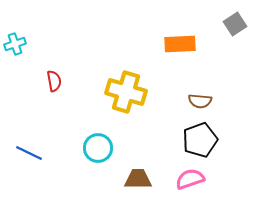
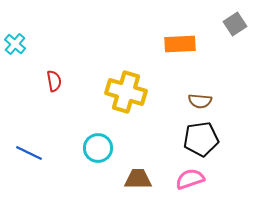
cyan cross: rotated 30 degrees counterclockwise
black pentagon: moved 1 px right, 1 px up; rotated 12 degrees clockwise
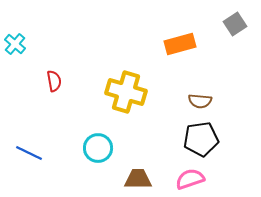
orange rectangle: rotated 12 degrees counterclockwise
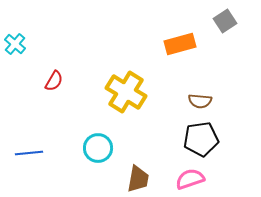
gray square: moved 10 px left, 3 px up
red semicircle: rotated 40 degrees clockwise
yellow cross: rotated 15 degrees clockwise
blue line: rotated 32 degrees counterclockwise
brown trapezoid: rotated 100 degrees clockwise
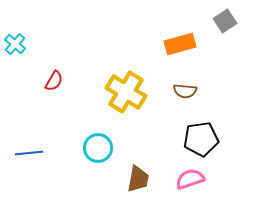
brown semicircle: moved 15 px left, 10 px up
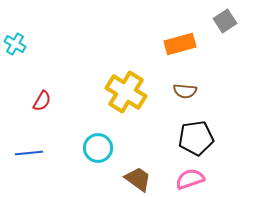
cyan cross: rotated 10 degrees counterclockwise
red semicircle: moved 12 px left, 20 px down
black pentagon: moved 5 px left, 1 px up
brown trapezoid: rotated 64 degrees counterclockwise
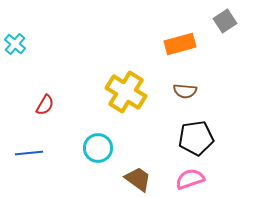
cyan cross: rotated 10 degrees clockwise
red semicircle: moved 3 px right, 4 px down
